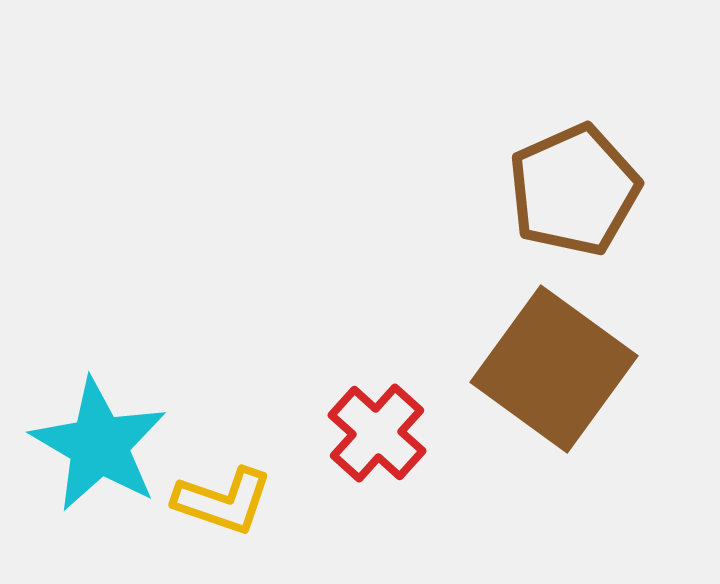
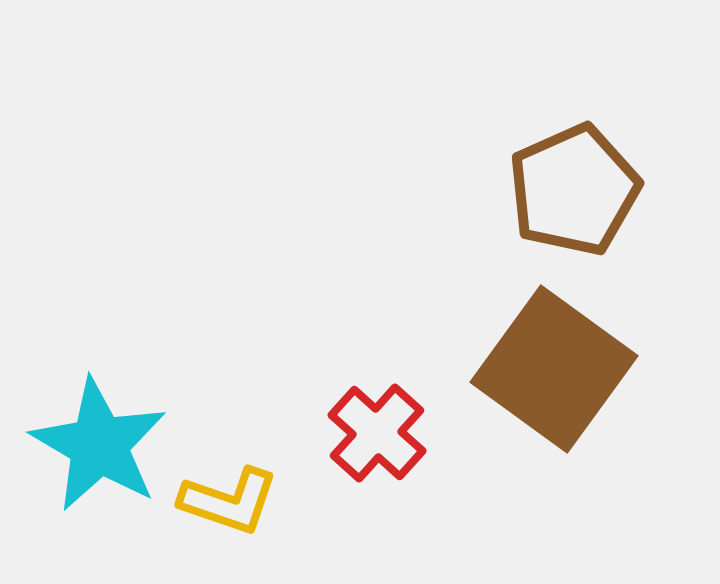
yellow L-shape: moved 6 px right
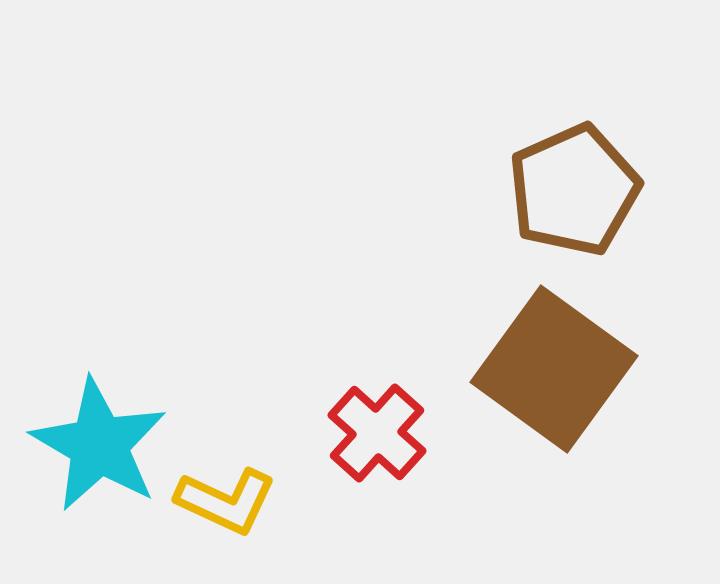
yellow L-shape: moved 3 px left; rotated 6 degrees clockwise
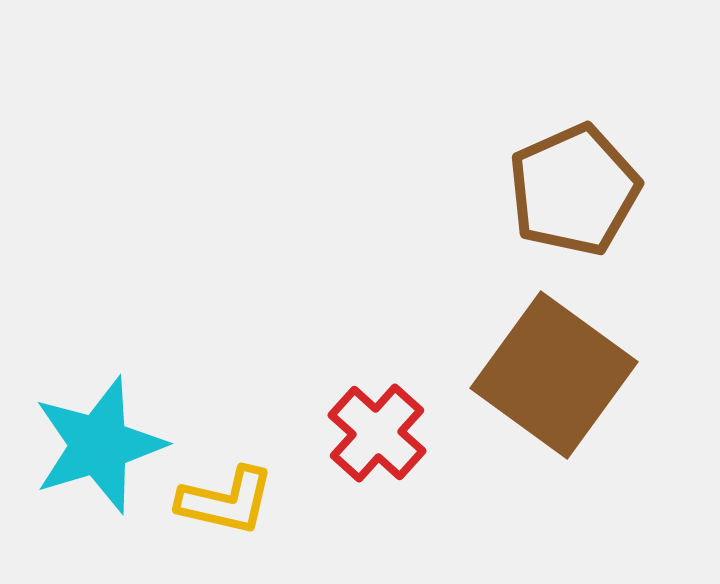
brown square: moved 6 px down
cyan star: rotated 25 degrees clockwise
yellow L-shape: rotated 12 degrees counterclockwise
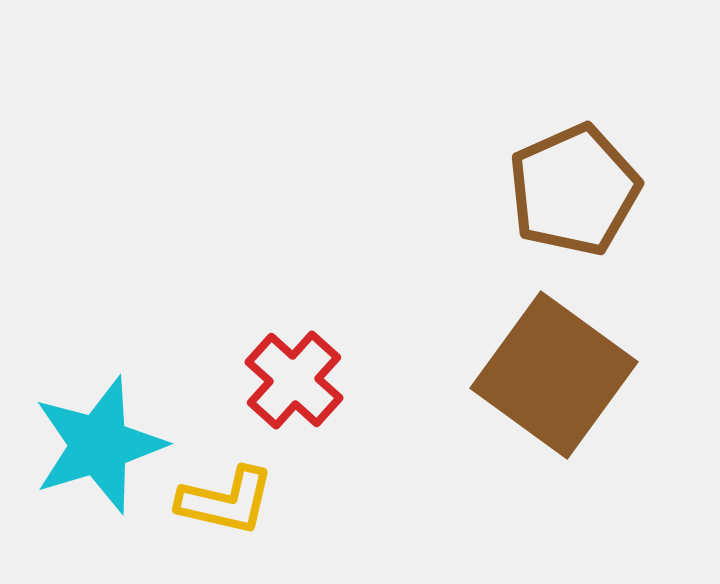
red cross: moved 83 px left, 53 px up
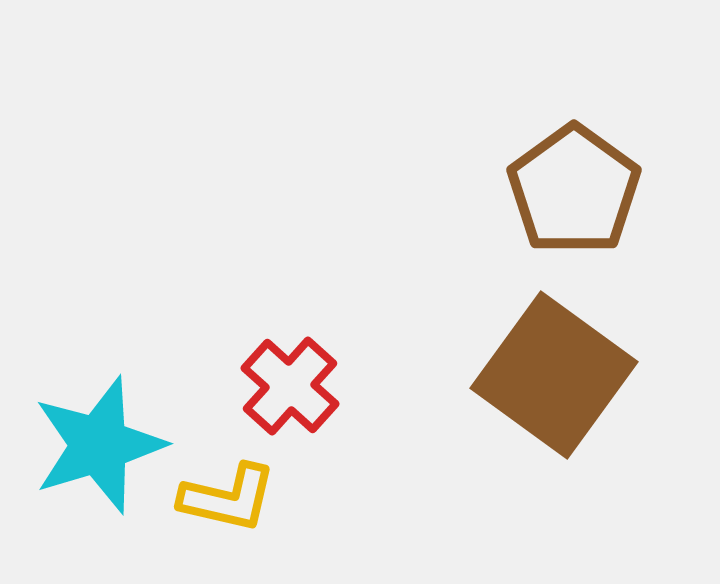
brown pentagon: rotated 12 degrees counterclockwise
red cross: moved 4 px left, 6 px down
yellow L-shape: moved 2 px right, 3 px up
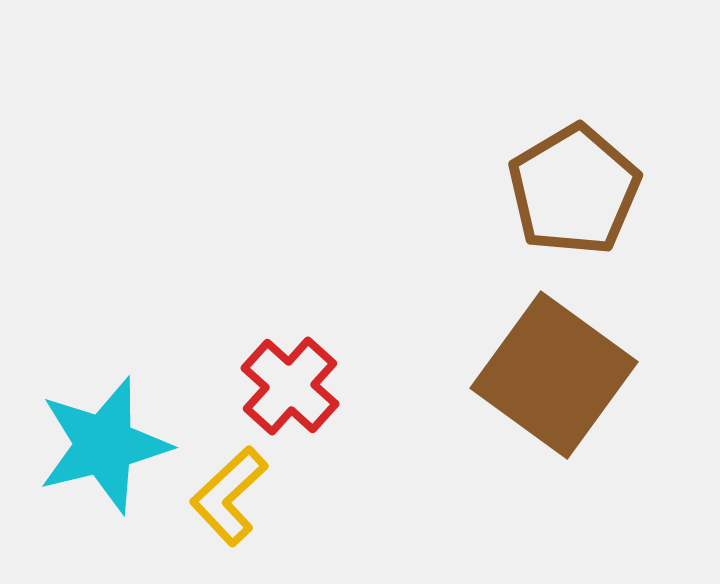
brown pentagon: rotated 5 degrees clockwise
cyan star: moved 5 px right; rotated 3 degrees clockwise
yellow L-shape: moved 1 px right, 2 px up; rotated 124 degrees clockwise
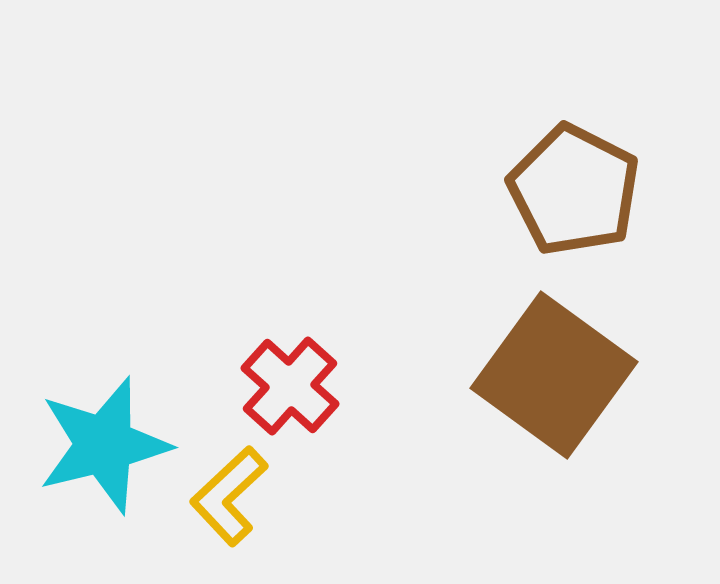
brown pentagon: rotated 14 degrees counterclockwise
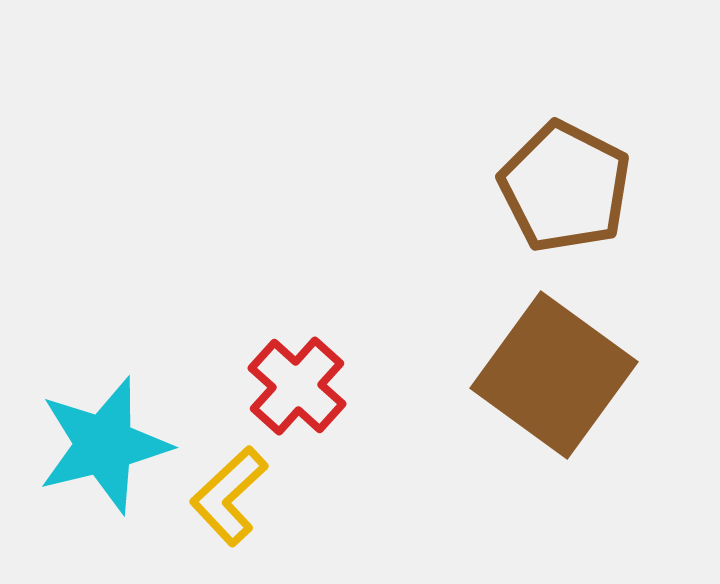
brown pentagon: moved 9 px left, 3 px up
red cross: moved 7 px right
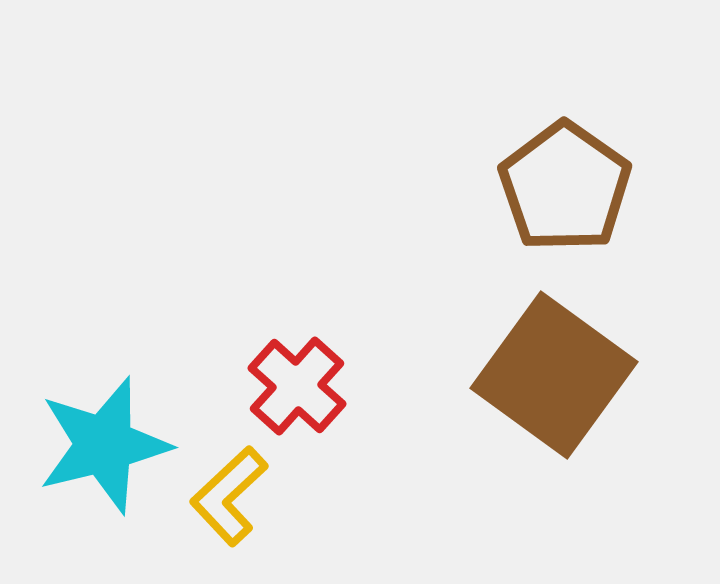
brown pentagon: rotated 8 degrees clockwise
